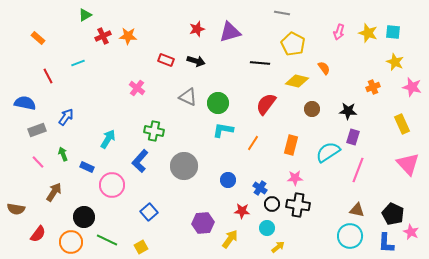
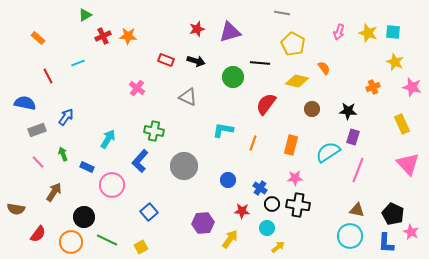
green circle at (218, 103): moved 15 px right, 26 px up
orange line at (253, 143): rotated 14 degrees counterclockwise
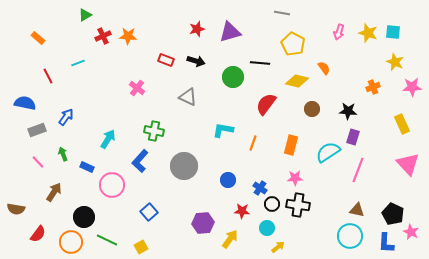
pink star at (412, 87): rotated 18 degrees counterclockwise
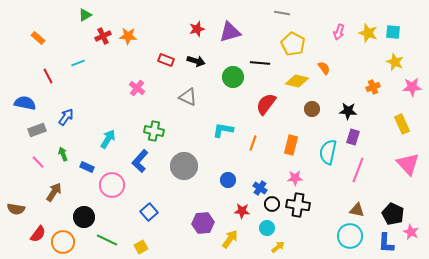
cyan semicircle at (328, 152): rotated 45 degrees counterclockwise
orange circle at (71, 242): moved 8 px left
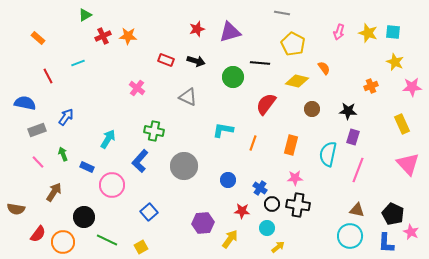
orange cross at (373, 87): moved 2 px left, 1 px up
cyan semicircle at (328, 152): moved 2 px down
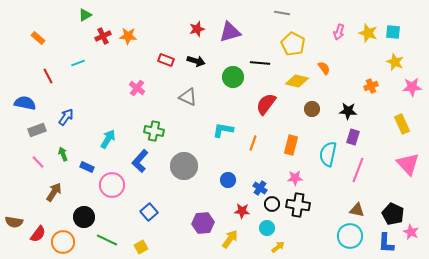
brown semicircle at (16, 209): moved 2 px left, 13 px down
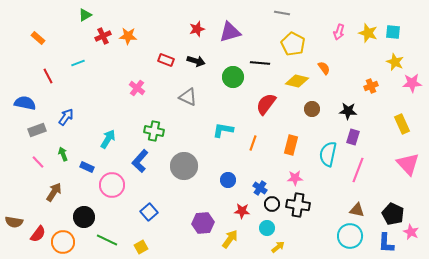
pink star at (412, 87): moved 4 px up
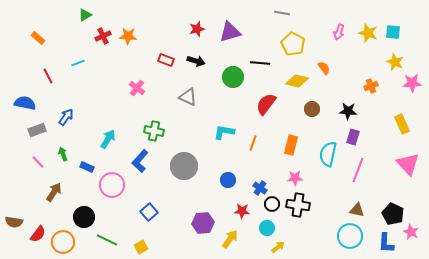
cyan L-shape at (223, 130): moved 1 px right, 2 px down
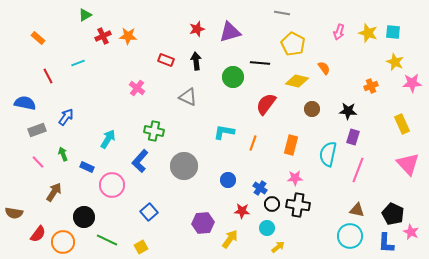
black arrow at (196, 61): rotated 114 degrees counterclockwise
brown semicircle at (14, 222): moved 9 px up
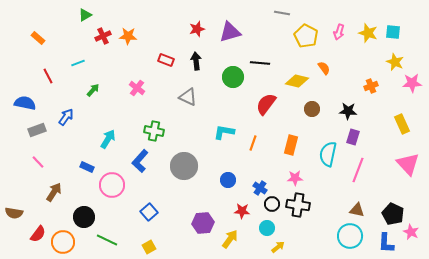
yellow pentagon at (293, 44): moved 13 px right, 8 px up
green arrow at (63, 154): moved 30 px right, 64 px up; rotated 64 degrees clockwise
yellow square at (141, 247): moved 8 px right
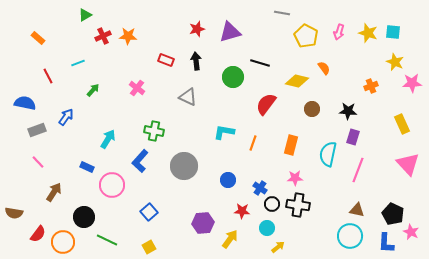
black line at (260, 63): rotated 12 degrees clockwise
